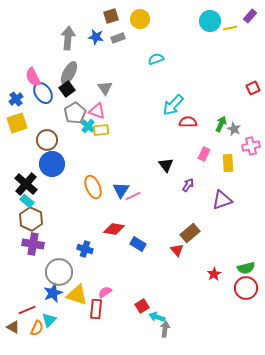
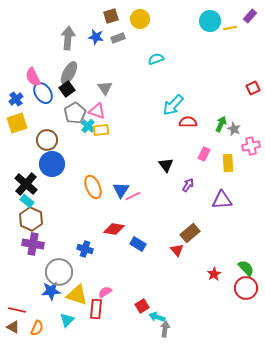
purple triangle at (222, 200): rotated 15 degrees clockwise
green semicircle at (246, 268): rotated 120 degrees counterclockwise
blue star at (53, 293): moved 2 px left, 2 px up; rotated 18 degrees clockwise
red line at (27, 310): moved 10 px left; rotated 36 degrees clockwise
cyan triangle at (49, 320): moved 18 px right
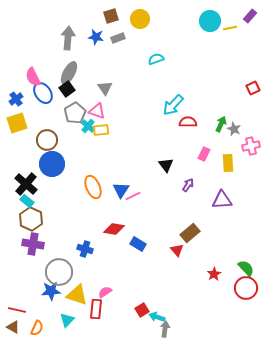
red square at (142, 306): moved 4 px down
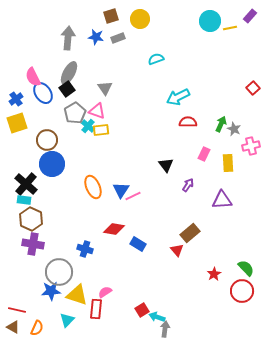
red square at (253, 88): rotated 16 degrees counterclockwise
cyan arrow at (173, 105): moved 5 px right, 8 px up; rotated 20 degrees clockwise
cyan rectangle at (27, 201): moved 3 px left, 1 px up; rotated 32 degrees counterclockwise
red circle at (246, 288): moved 4 px left, 3 px down
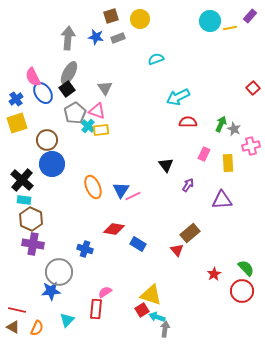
black cross at (26, 184): moved 4 px left, 4 px up
yellow triangle at (77, 295): moved 74 px right
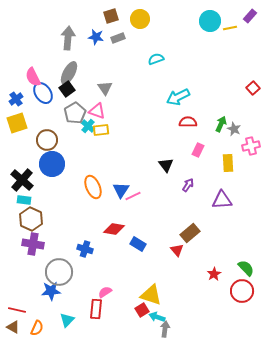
pink rectangle at (204, 154): moved 6 px left, 4 px up
